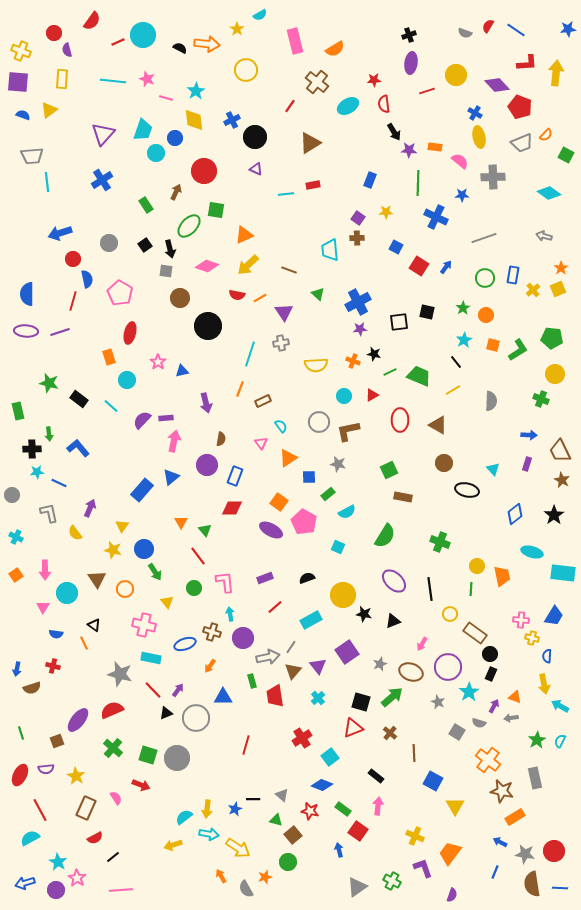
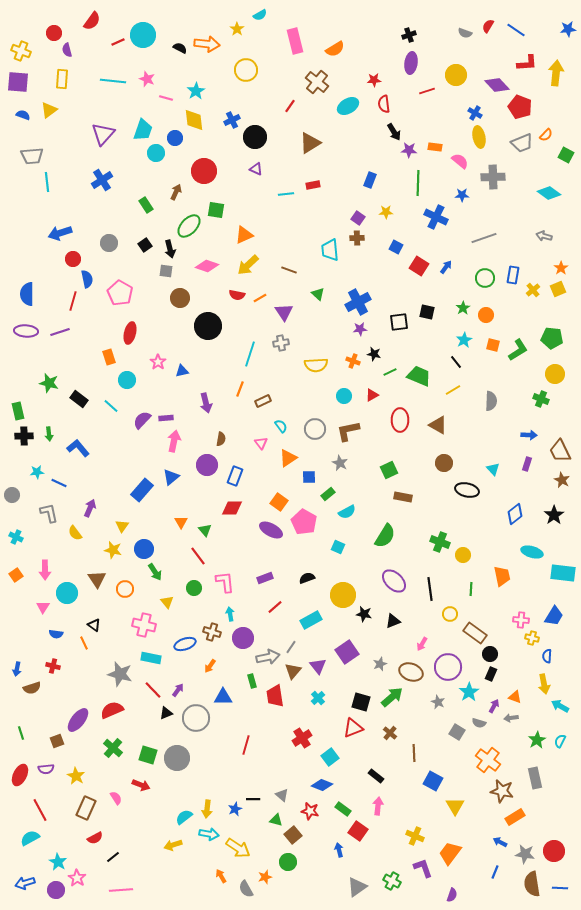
gray circle at (319, 422): moved 4 px left, 7 px down
black cross at (32, 449): moved 8 px left, 13 px up
gray star at (338, 464): moved 2 px right, 1 px up; rotated 14 degrees clockwise
yellow circle at (477, 566): moved 14 px left, 11 px up
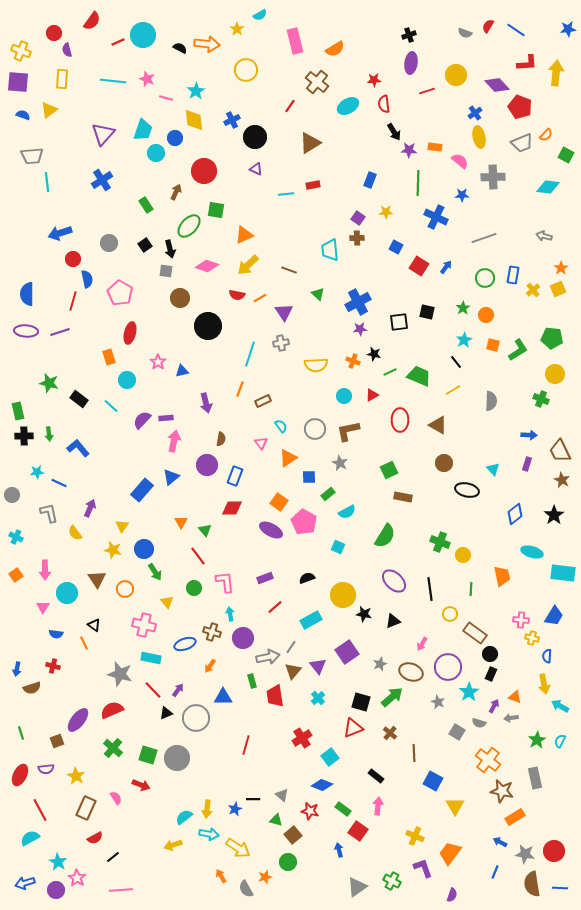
blue cross at (475, 113): rotated 24 degrees clockwise
cyan diamond at (549, 193): moved 1 px left, 6 px up; rotated 30 degrees counterclockwise
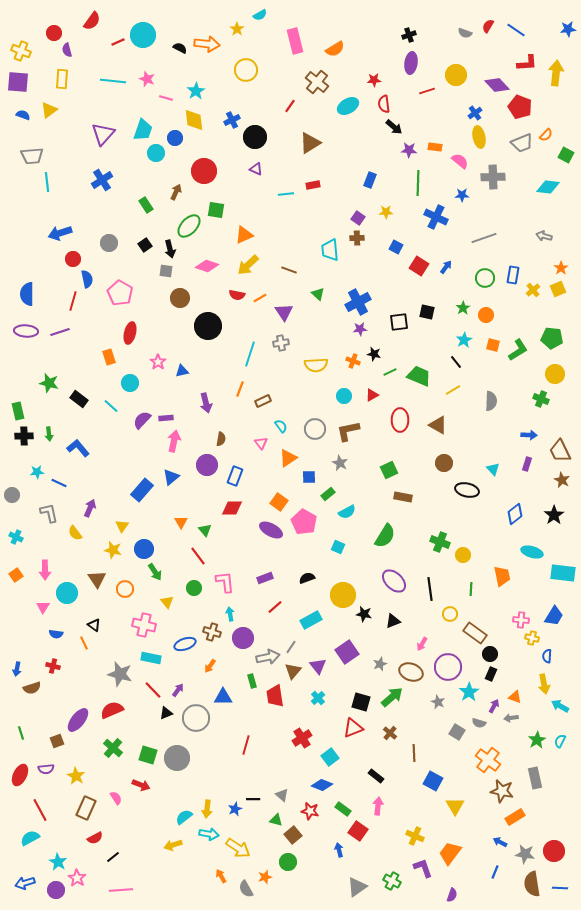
black arrow at (394, 132): moved 5 px up; rotated 18 degrees counterclockwise
cyan circle at (127, 380): moved 3 px right, 3 px down
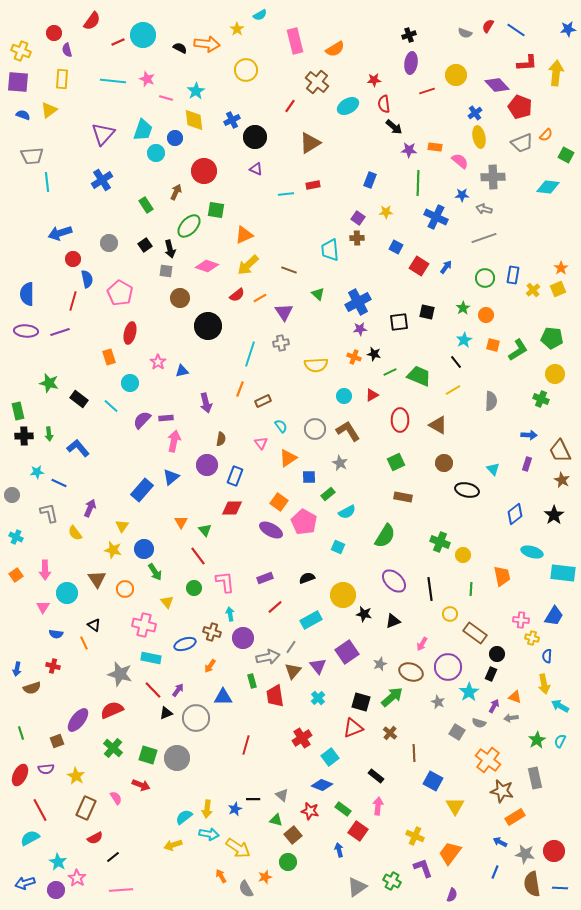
gray arrow at (544, 236): moved 60 px left, 27 px up
red semicircle at (237, 295): rotated 49 degrees counterclockwise
orange cross at (353, 361): moved 1 px right, 4 px up
brown L-shape at (348, 431): rotated 70 degrees clockwise
green square at (389, 470): moved 7 px right, 8 px up
black circle at (490, 654): moved 7 px right
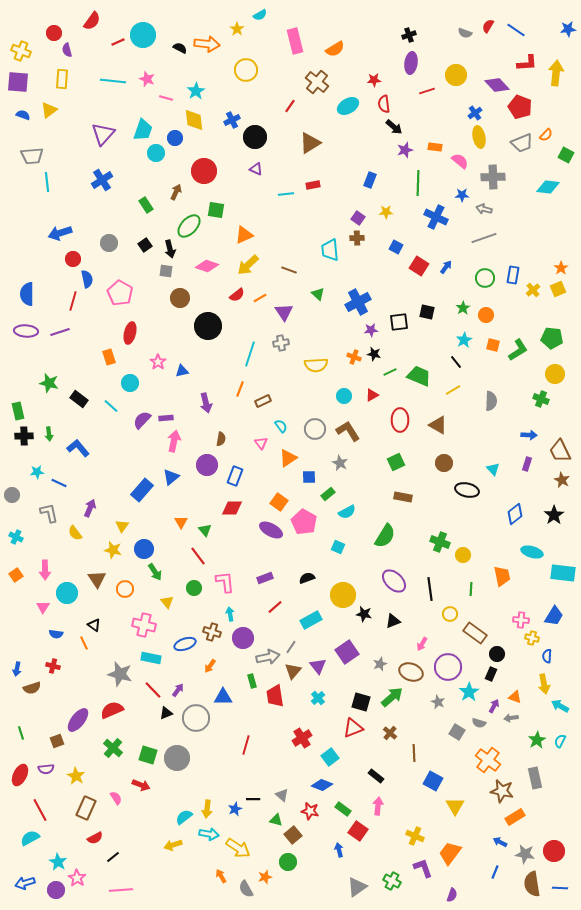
purple star at (409, 150): moved 4 px left; rotated 21 degrees counterclockwise
purple star at (360, 329): moved 11 px right, 1 px down
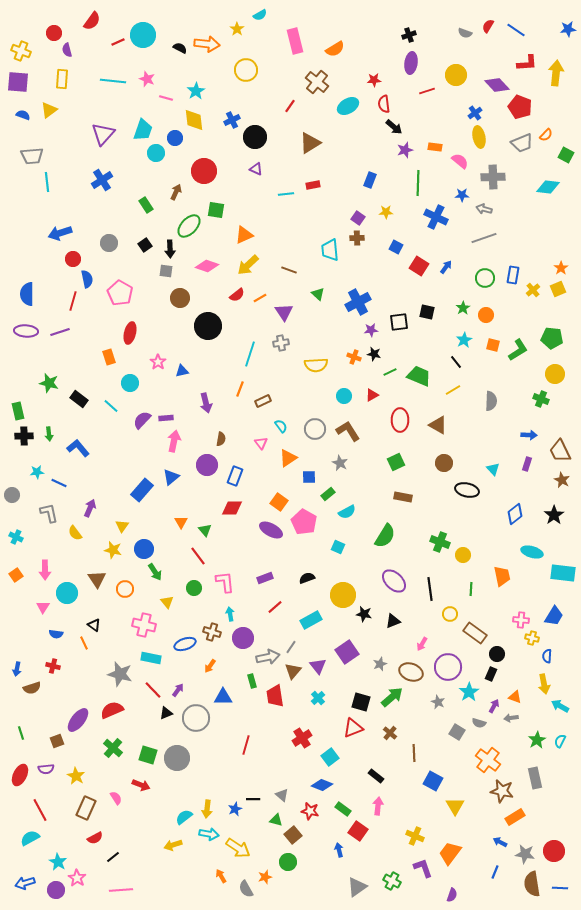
black arrow at (170, 249): rotated 12 degrees clockwise
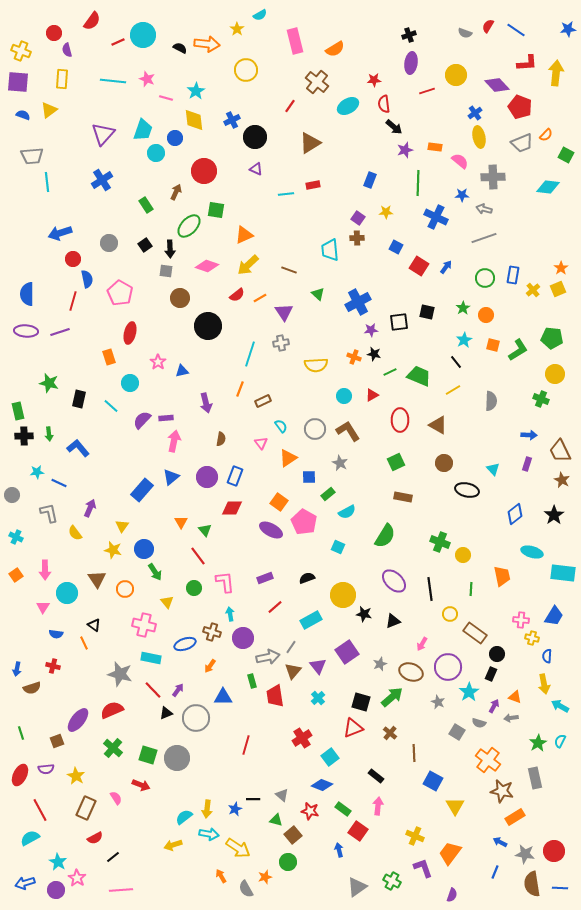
black rectangle at (79, 399): rotated 66 degrees clockwise
purple circle at (207, 465): moved 12 px down
green star at (537, 740): moved 1 px right, 3 px down
